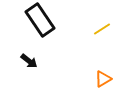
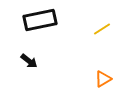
black rectangle: rotated 68 degrees counterclockwise
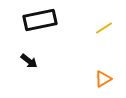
yellow line: moved 2 px right, 1 px up
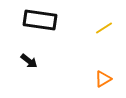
black rectangle: rotated 20 degrees clockwise
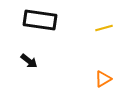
yellow line: rotated 18 degrees clockwise
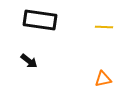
yellow line: moved 1 px up; rotated 18 degrees clockwise
orange triangle: rotated 18 degrees clockwise
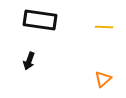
black arrow: rotated 72 degrees clockwise
orange triangle: rotated 30 degrees counterclockwise
